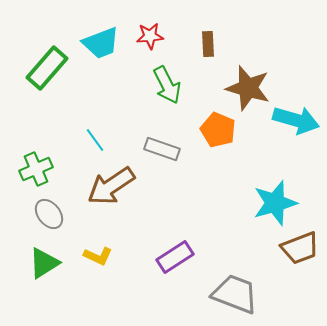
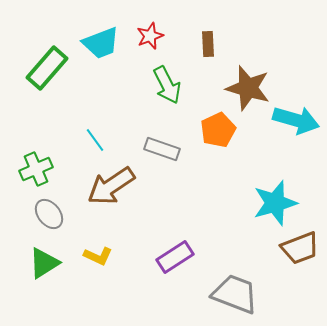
red star: rotated 16 degrees counterclockwise
orange pentagon: rotated 24 degrees clockwise
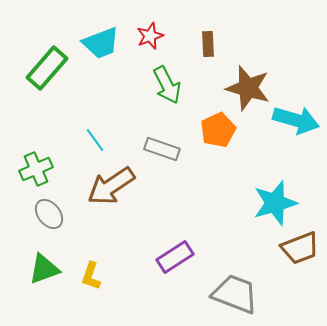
yellow L-shape: moved 7 px left, 20 px down; rotated 84 degrees clockwise
green triangle: moved 6 px down; rotated 12 degrees clockwise
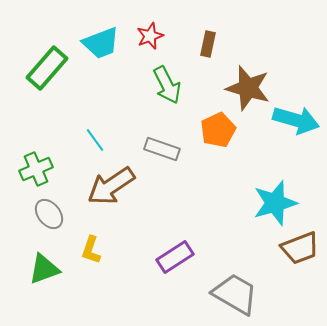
brown rectangle: rotated 15 degrees clockwise
yellow L-shape: moved 26 px up
gray trapezoid: rotated 9 degrees clockwise
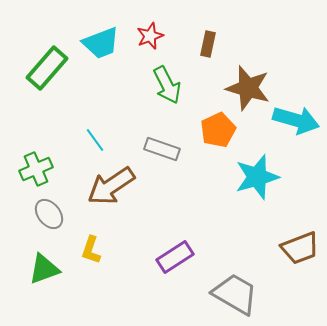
cyan star: moved 18 px left, 26 px up
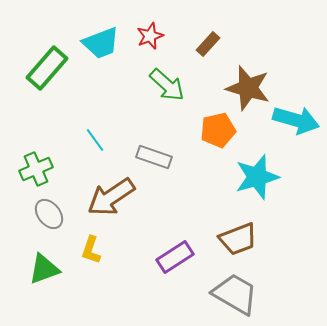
brown rectangle: rotated 30 degrees clockwise
green arrow: rotated 21 degrees counterclockwise
orange pentagon: rotated 12 degrees clockwise
gray rectangle: moved 8 px left, 8 px down
brown arrow: moved 11 px down
brown trapezoid: moved 62 px left, 9 px up
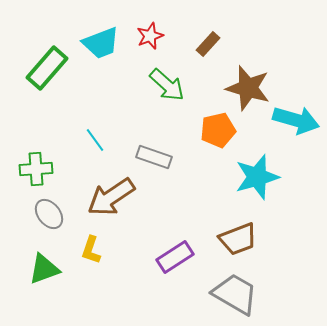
green cross: rotated 20 degrees clockwise
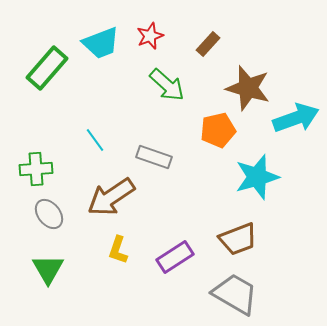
cyan arrow: moved 2 px up; rotated 36 degrees counterclockwise
yellow L-shape: moved 27 px right
green triangle: moved 4 px right; rotated 40 degrees counterclockwise
